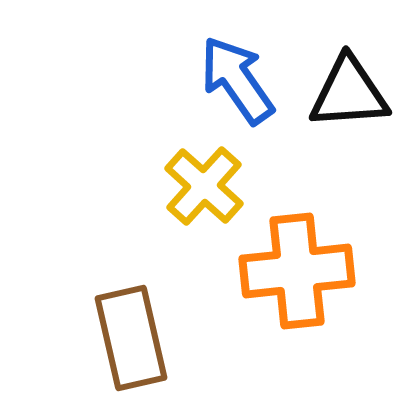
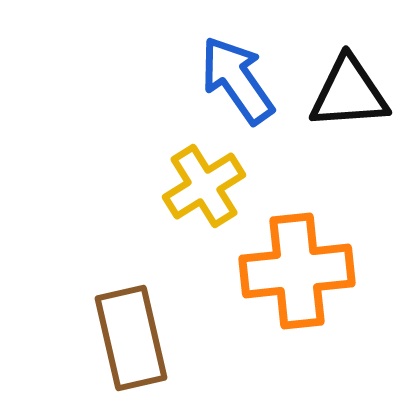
yellow cross: rotated 16 degrees clockwise
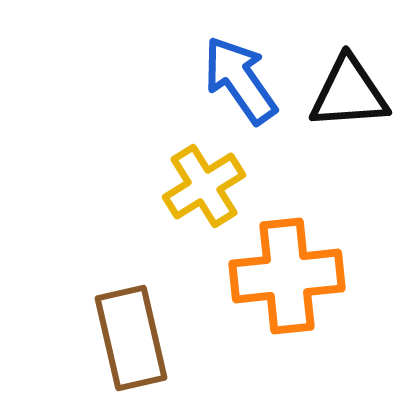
blue arrow: moved 3 px right
orange cross: moved 10 px left, 5 px down
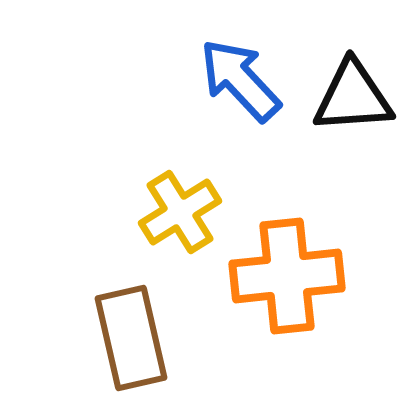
blue arrow: rotated 8 degrees counterclockwise
black triangle: moved 4 px right, 4 px down
yellow cross: moved 24 px left, 26 px down
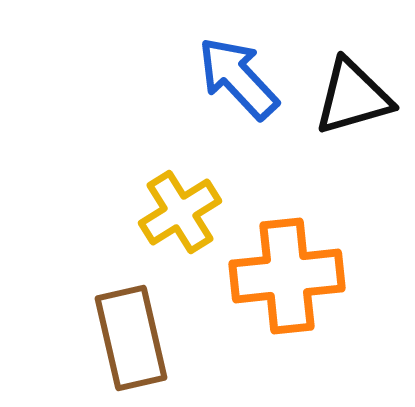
blue arrow: moved 2 px left, 2 px up
black triangle: rotated 12 degrees counterclockwise
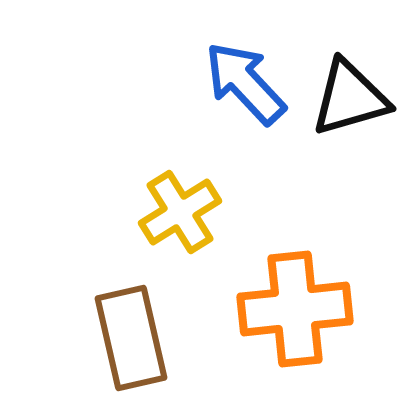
blue arrow: moved 7 px right, 5 px down
black triangle: moved 3 px left, 1 px down
orange cross: moved 8 px right, 33 px down
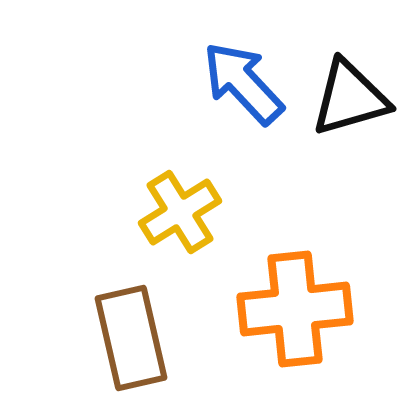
blue arrow: moved 2 px left
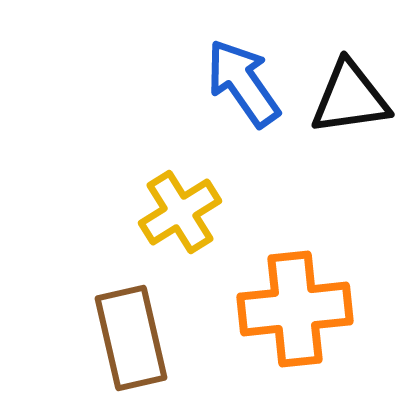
blue arrow: rotated 8 degrees clockwise
black triangle: rotated 8 degrees clockwise
